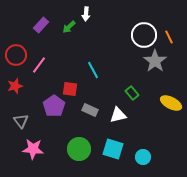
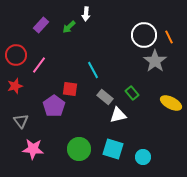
gray rectangle: moved 15 px right, 13 px up; rotated 14 degrees clockwise
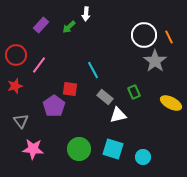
green rectangle: moved 2 px right, 1 px up; rotated 16 degrees clockwise
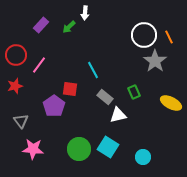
white arrow: moved 1 px left, 1 px up
cyan square: moved 5 px left, 2 px up; rotated 15 degrees clockwise
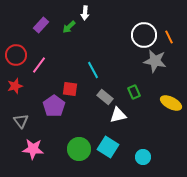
gray star: rotated 25 degrees counterclockwise
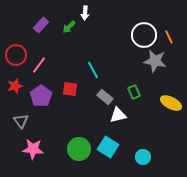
purple pentagon: moved 13 px left, 10 px up
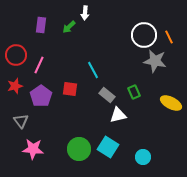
purple rectangle: rotated 35 degrees counterclockwise
pink line: rotated 12 degrees counterclockwise
gray rectangle: moved 2 px right, 2 px up
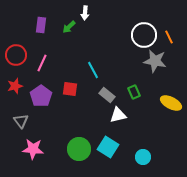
pink line: moved 3 px right, 2 px up
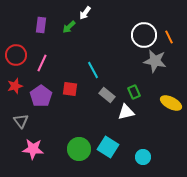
white arrow: rotated 32 degrees clockwise
white triangle: moved 8 px right, 3 px up
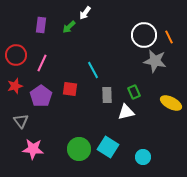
gray rectangle: rotated 49 degrees clockwise
